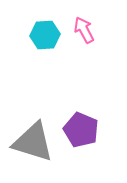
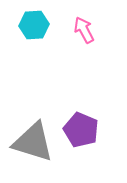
cyan hexagon: moved 11 px left, 10 px up
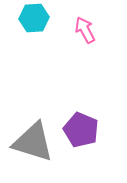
cyan hexagon: moved 7 px up
pink arrow: moved 1 px right
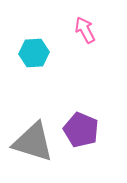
cyan hexagon: moved 35 px down
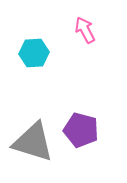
purple pentagon: rotated 8 degrees counterclockwise
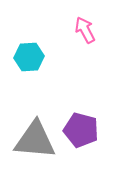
cyan hexagon: moved 5 px left, 4 px down
gray triangle: moved 2 px right, 2 px up; rotated 12 degrees counterclockwise
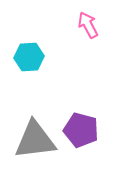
pink arrow: moved 3 px right, 5 px up
gray triangle: rotated 12 degrees counterclockwise
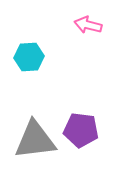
pink arrow: rotated 48 degrees counterclockwise
purple pentagon: rotated 8 degrees counterclockwise
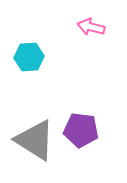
pink arrow: moved 3 px right, 2 px down
gray triangle: rotated 39 degrees clockwise
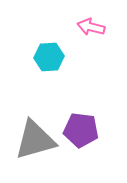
cyan hexagon: moved 20 px right
gray triangle: rotated 48 degrees counterclockwise
